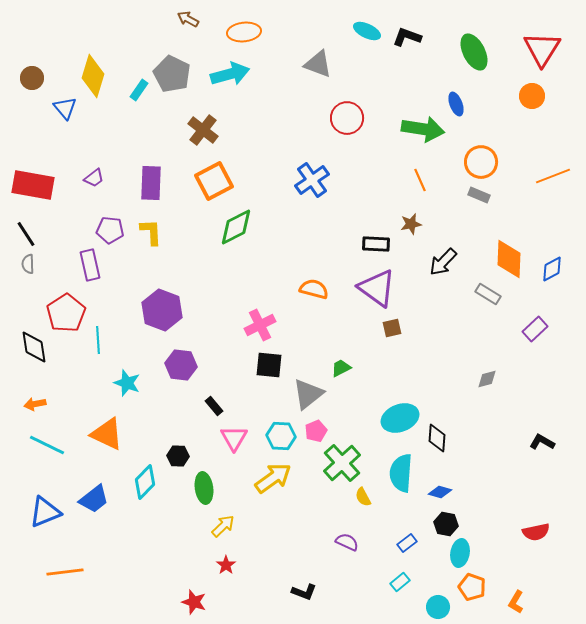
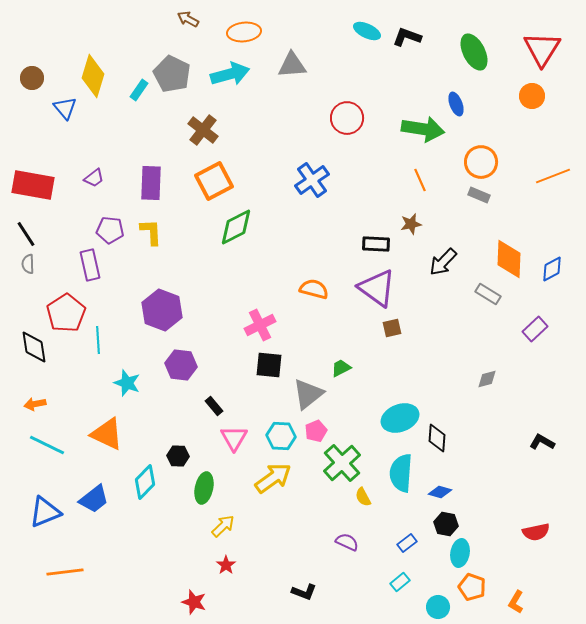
gray triangle at (318, 64): moved 26 px left, 1 px down; rotated 24 degrees counterclockwise
green ellipse at (204, 488): rotated 20 degrees clockwise
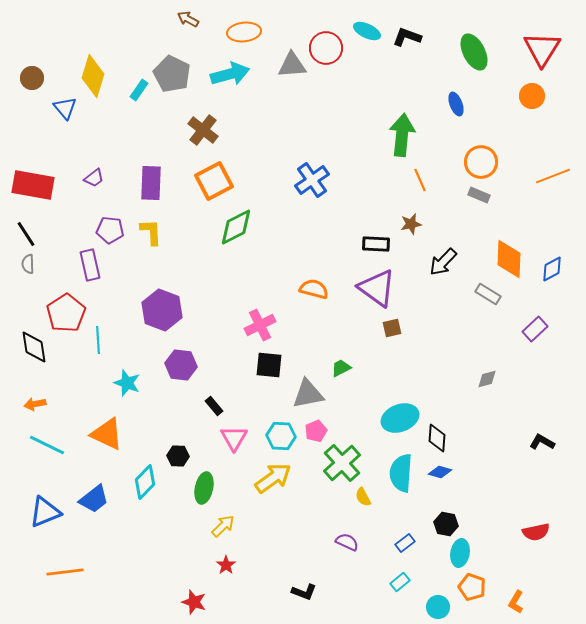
red circle at (347, 118): moved 21 px left, 70 px up
green arrow at (423, 129): moved 21 px left, 6 px down; rotated 93 degrees counterclockwise
gray triangle at (308, 394): rotated 28 degrees clockwise
blue diamond at (440, 492): moved 20 px up
blue rectangle at (407, 543): moved 2 px left
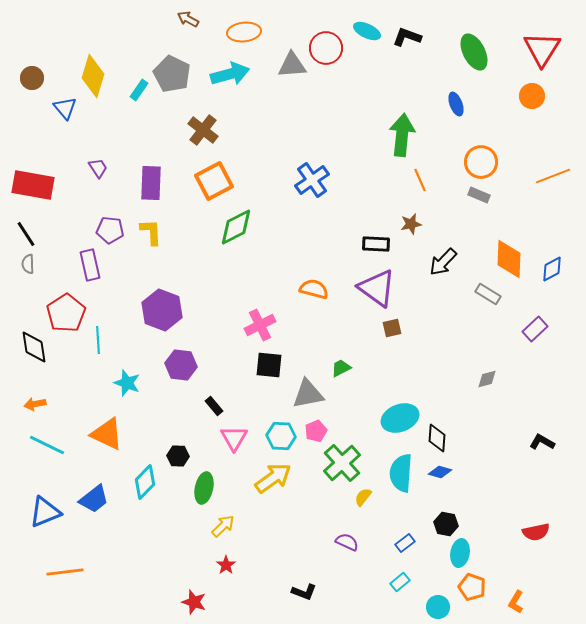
purple trapezoid at (94, 178): moved 4 px right, 10 px up; rotated 85 degrees counterclockwise
yellow semicircle at (363, 497): rotated 66 degrees clockwise
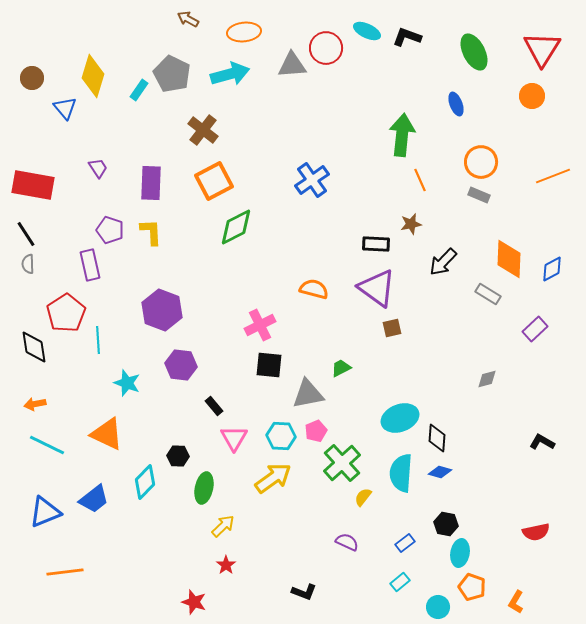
purple pentagon at (110, 230): rotated 12 degrees clockwise
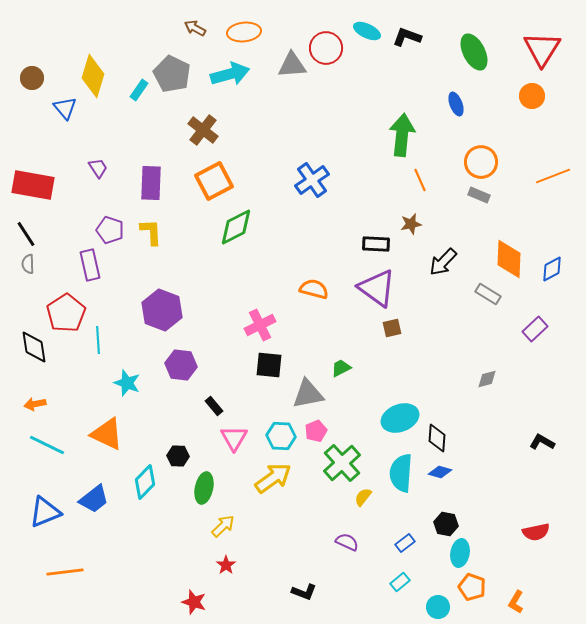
brown arrow at (188, 19): moved 7 px right, 9 px down
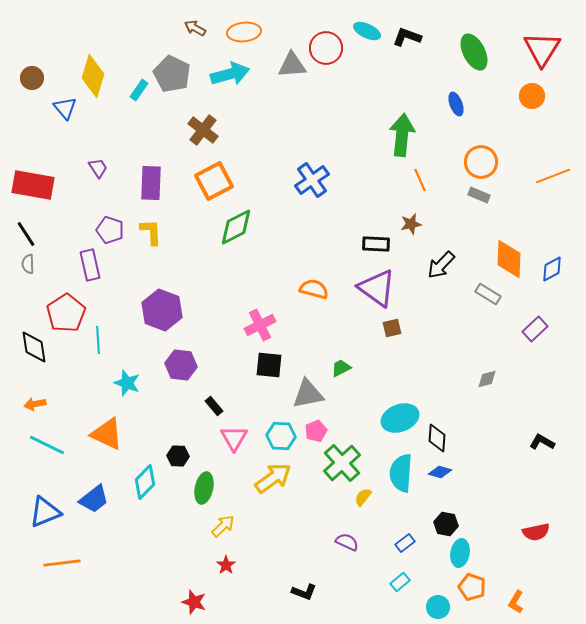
black arrow at (443, 262): moved 2 px left, 3 px down
orange line at (65, 572): moved 3 px left, 9 px up
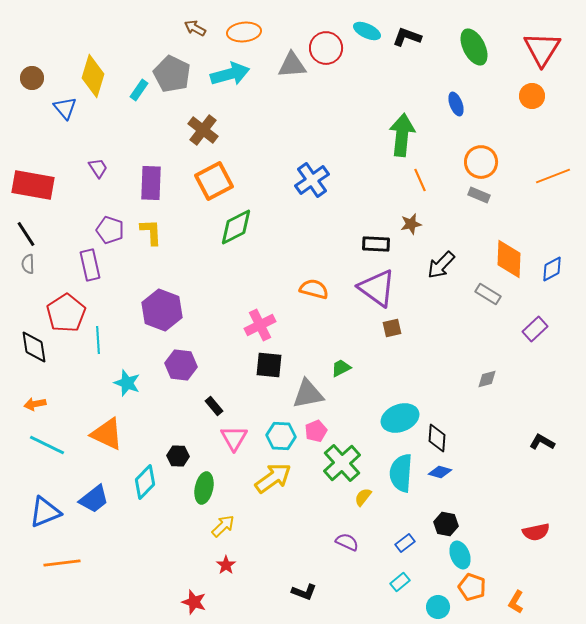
green ellipse at (474, 52): moved 5 px up
cyan ellipse at (460, 553): moved 2 px down; rotated 32 degrees counterclockwise
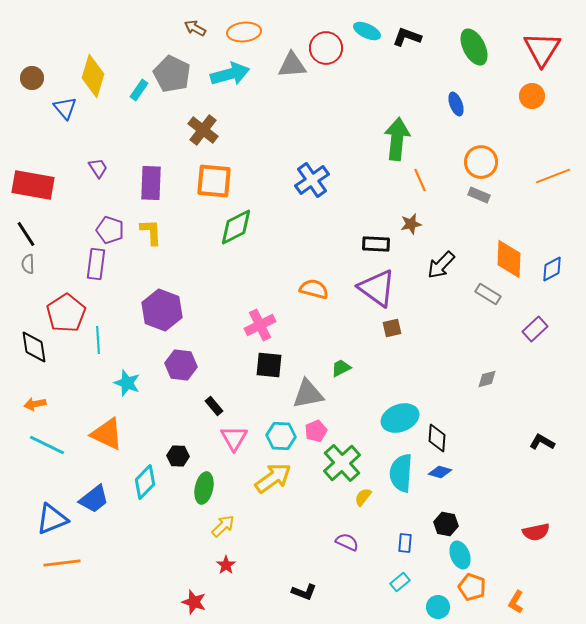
green arrow at (402, 135): moved 5 px left, 4 px down
orange square at (214, 181): rotated 33 degrees clockwise
purple rectangle at (90, 265): moved 6 px right, 1 px up; rotated 20 degrees clockwise
blue triangle at (45, 512): moved 7 px right, 7 px down
blue rectangle at (405, 543): rotated 48 degrees counterclockwise
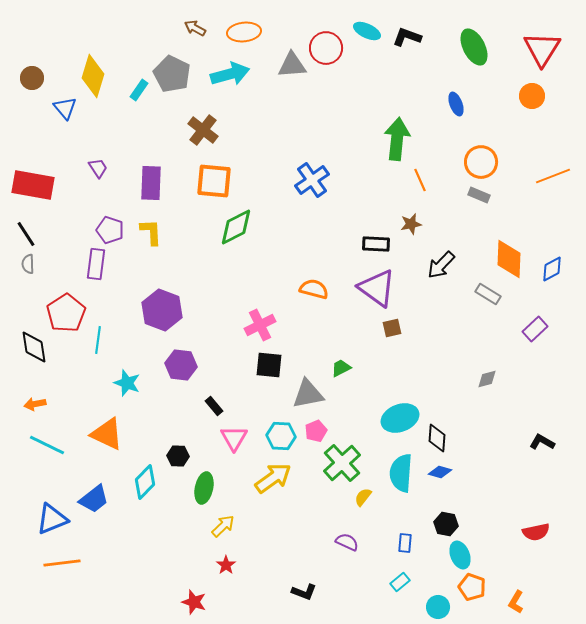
cyan line at (98, 340): rotated 12 degrees clockwise
